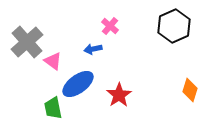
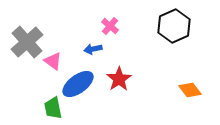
orange diamond: rotated 55 degrees counterclockwise
red star: moved 16 px up
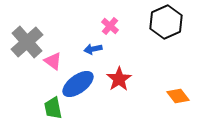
black hexagon: moved 8 px left, 4 px up
orange diamond: moved 12 px left, 6 px down
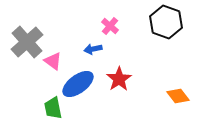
black hexagon: rotated 16 degrees counterclockwise
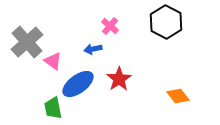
black hexagon: rotated 8 degrees clockwise
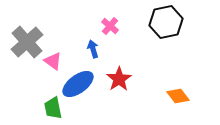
black hexagon: rotated 20 degrees clockwise
blue arrow: rotated 84 degrees clockwise
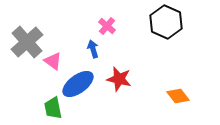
black hexagon: rotated 24 degrees counterclockwise
pink cross: moved 3 px left
red star: rotated 25 degrees counterclockwise
